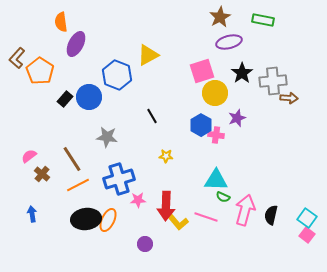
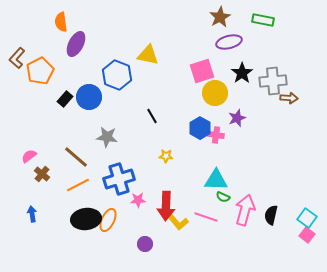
yellow triangle at (148, 55): rotated 40 degrees clockwise
orange pentagon at (40, 71): rotated 12 degrees clockwise
blue hexagon at (201, 125): moved 1 px left, 3 px down
brown line at (72, 159): moved 4 px right, 2 px up; rotated 16 degrees counterclockwise
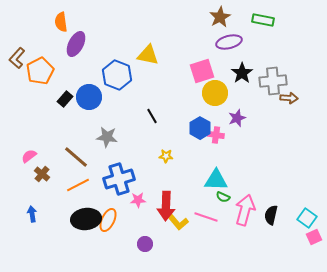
pink square at (307, 235): moved 7 px right, 2 px down; rotated 28 degrees clockwise
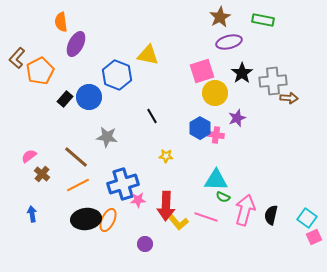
blue cross at (119, 179): moved 4 px right, 5 px down
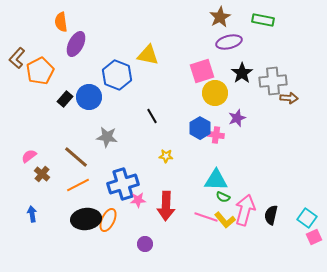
yellow L-shape at (178, 222): moved 47 px right, 2 px up
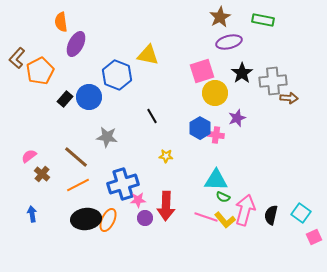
cyan square at (307, 218): moved 6 px left, 5 px up
purple circle at (145, 244): moved 26 px up
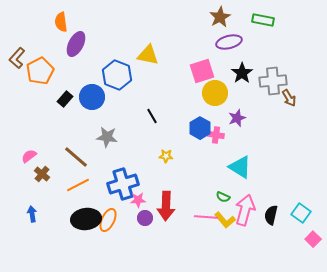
blue circle at (89, 97): moved 3 px right
brown arrow at (289, 98): rotated 54 degrees clockwise
cyan triangle at (216, 180): moved 24 px right, 13 px up; rotated 30 degrees clockwise
pink line at (206, 217): rotated 15 degrees counterclockwise
pink square at (314, 237): moved 1 px left, 2 px down; rotated 21 degrees counterclockwise
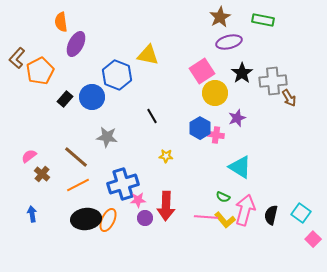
pink square at (202, 71): rotated 15 degrees counterclockwise
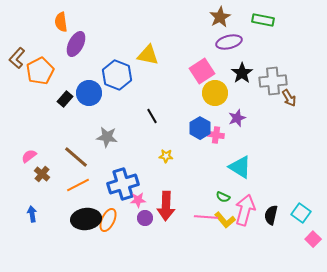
blue circle at (92, 97): moved 3 px left, 4 px up
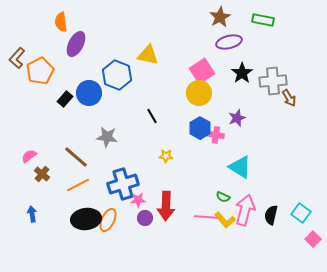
yellow circle at (215, 93): moved 16 px left
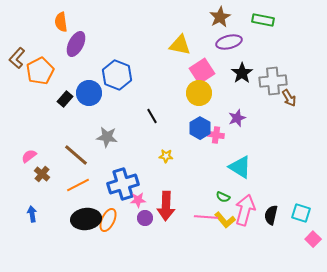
yellow triangle at (148, 55): moved 32 px right, 10 px up
brown line at (76, 157): moved 2 px up
cyan square at (301, 213): rotated 18 degrees counterclockwise
